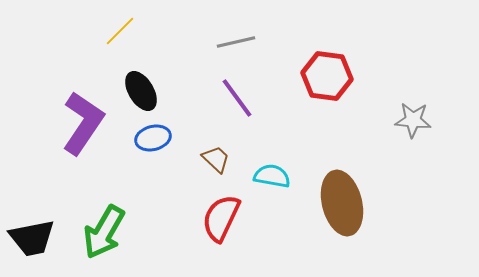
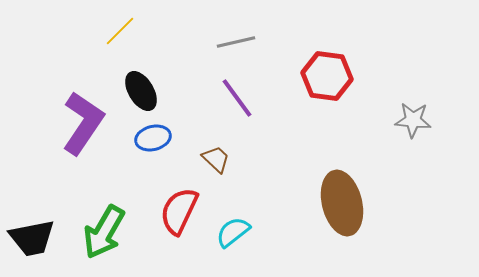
cyan semicircle: moved 39 px left, 56 px down; rotated 48 degrees counterclockwise
red semicircle: moved 42 px left, 7 px up
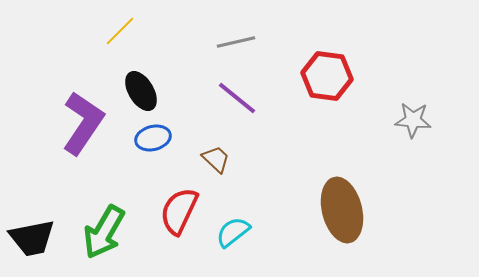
purple line: rotated 15 degrees counterclockwise
brown ellipse: moved 7 px down
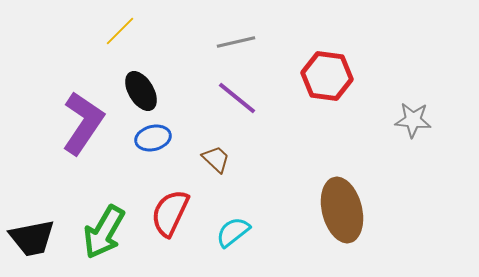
red semicircle: moved 9 px left, 2 px down
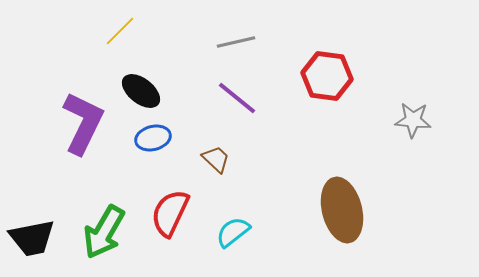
black ellipse: rotated 21 degrees counterclockwise
purple L-shape: rotated 8 degrees counterclockwise
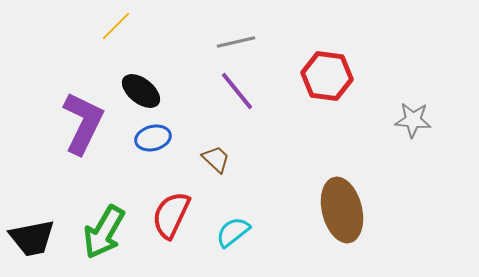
yellow line: moved 4 px left, 5 px up
purple line: moved 7 px up; rotated 12 degrees clockwise
red semicircle: moved 1 px right, 2 px down
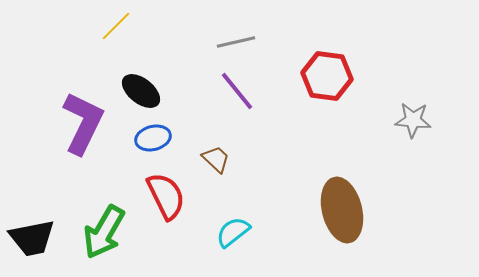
red semicircle: moved 5 px left, 19 px up; rotated 129 degrees clockwise
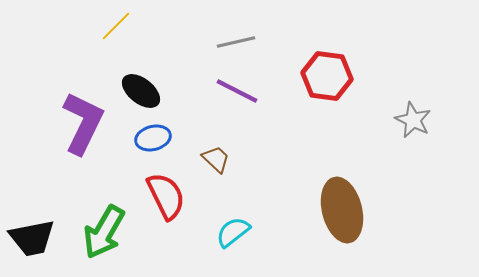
purple line: rotated 24 degrees counterclockwise
gray star: rotated 21 degrees clockwise
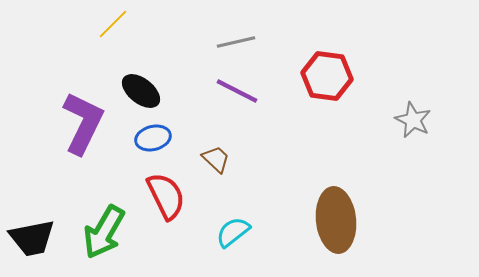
yellow line: moved 3 px left, 2 px up
brown ellipse: moved 6 px left, 10 px down; rotated 8 degrees clockwise
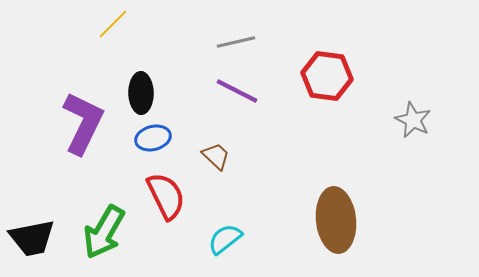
black ellipse: moved 2 px down; rotated 51 degrees clockwise
brown trapezoid: moved 3 px up
cyan semicircle: moved 8 px left, 7 px down
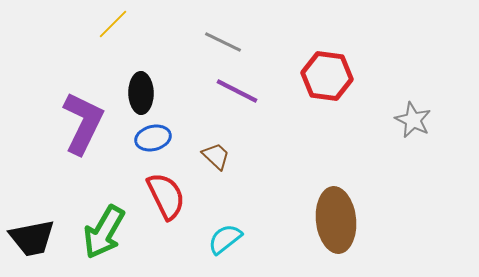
gray line: moved 13 px left; rotated 39 degrees clockwise
